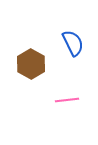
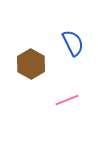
pink line: rotated 15 degrees counterclockwise
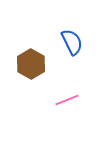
blue semicircle: moved 1 px left, 1 px up
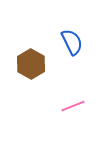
pink line: moved 6 px right, 6 px down
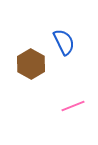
blue semicircle: moved 8 px left
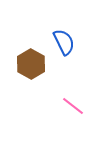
pink line: rotated 60 degrees clockwise
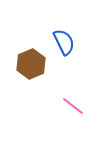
brown hexagon: rotated 8 degrees clockwise
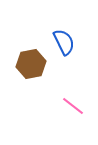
brown hexagon: rotated 12 degrees clockwise
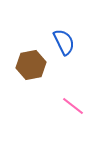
brown hexagon: moved 1 px down
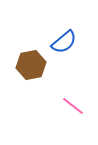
blue semicircle: rotated 76 degrees clockwise
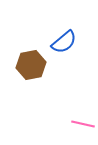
pink line: moved 10 px right, 18 px down; rotated 25 degrees counterclockwise
